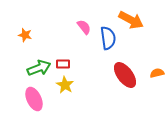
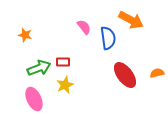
red rectangle: moved 2 px up
yellow star: rotated 18 degrees clockwise
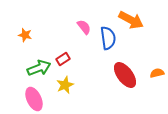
red rectangle: moved 3 px up; rotated 32 degrees counterclockwise
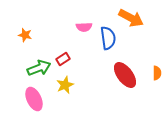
orange arrow: moved 2 px up
pink semicircle: rotated 126 degrees clockwise
orange semicircle: rotated 104 degrees clockwise
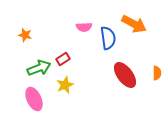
orange arrow: moved 3 px right, 6 px down
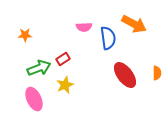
orange star: rotated 16 degrees counterclockwise
